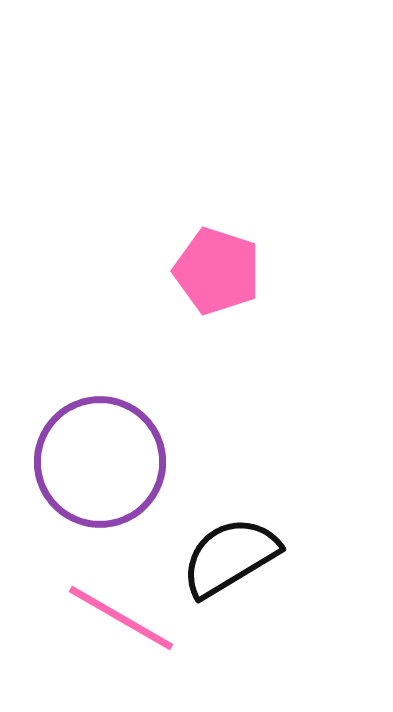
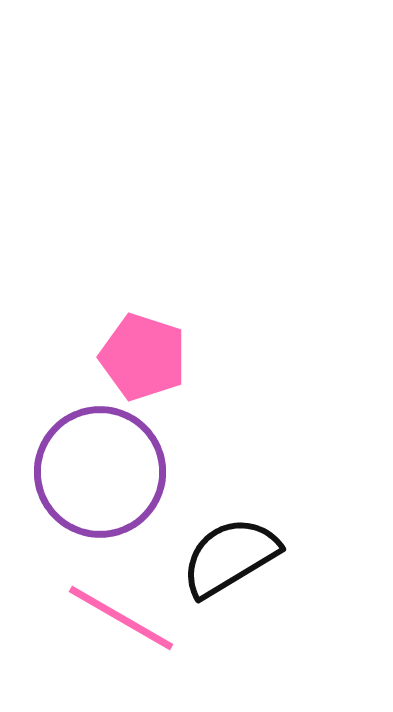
pink pentagon: moved 74 px left, 86 px down
purple circle: moved 10 px down
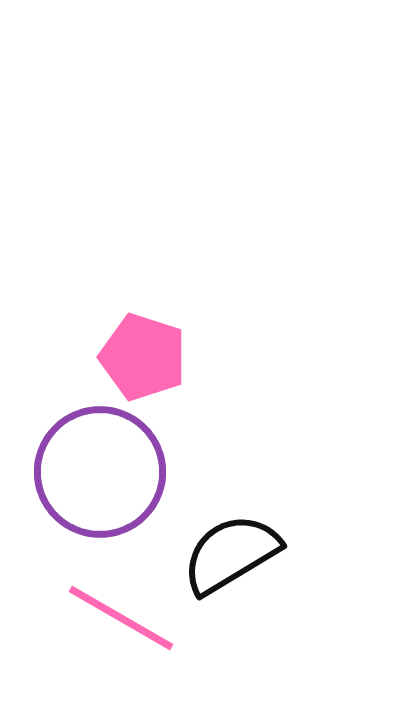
black semicircle: moved 1 px right, 3 px up
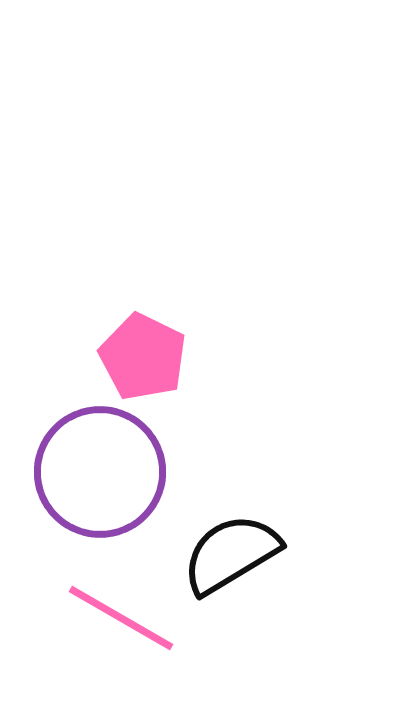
pink pentagon: rotated 8 degrees clockwise
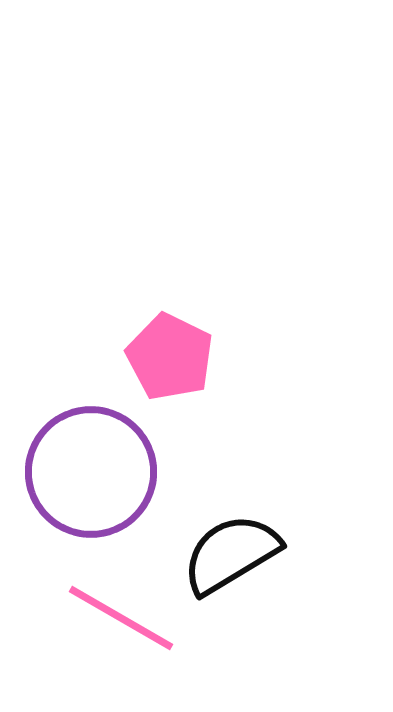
pink pentagon: moved 27 px right
purple circle: moved 9 px left
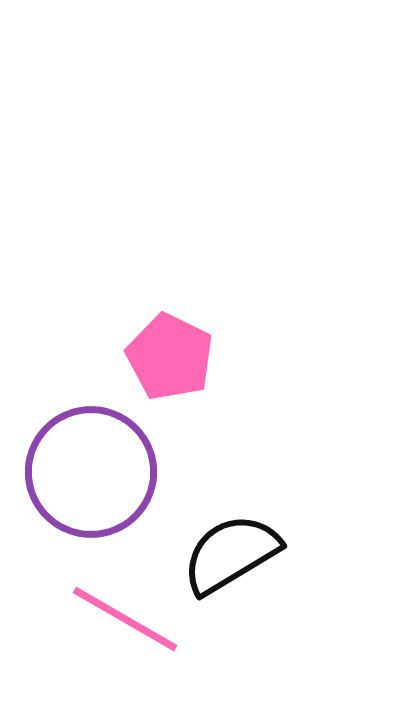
pink line: moved 4 px right, 1 px down
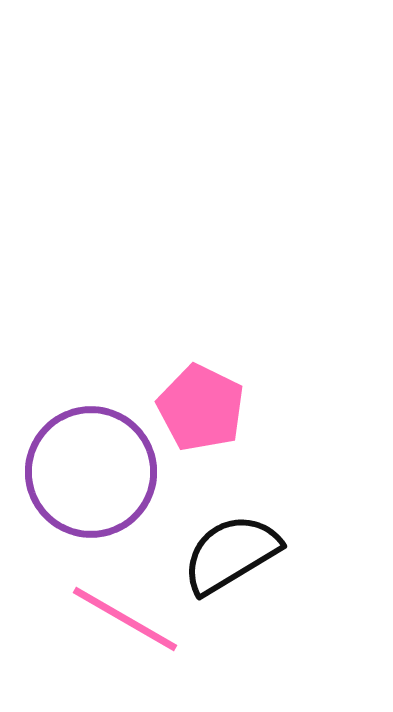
pink pentagon: moved 31 px right, 51 px down
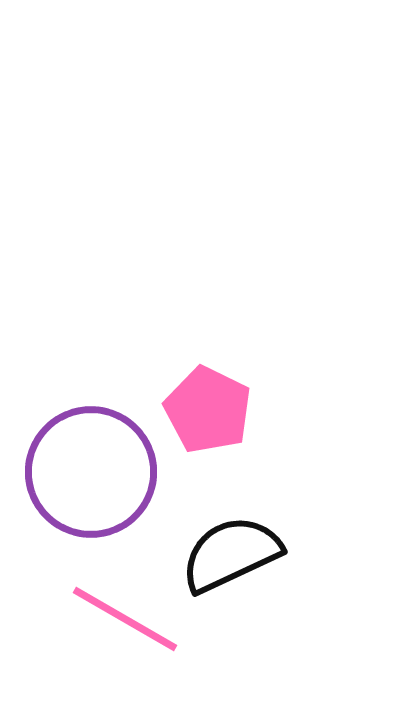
pink pentagon: moved 7 px right, 2 px down
black semicircle: rotated 6 degrees clockwise
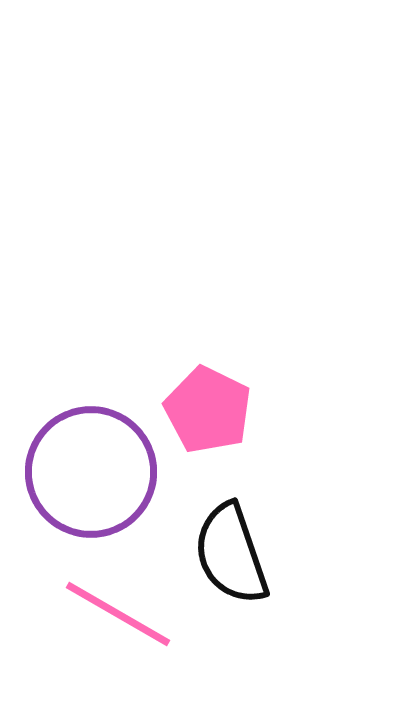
black semicircle: rotated 84 degrees counterclockwise
pink line: moved 7 px left, 5 px up
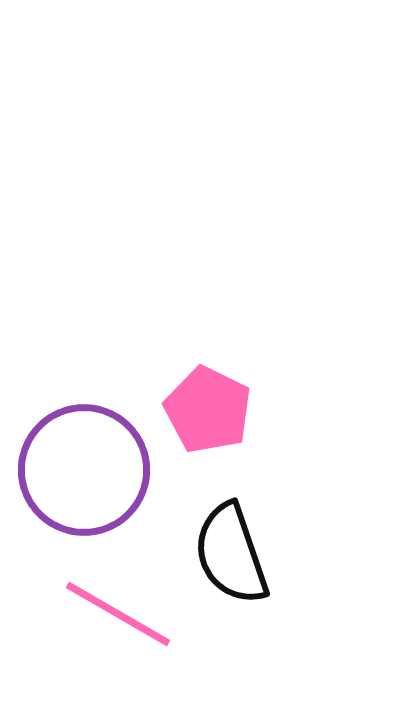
purple circle: moved 7 px left, 2 px up
